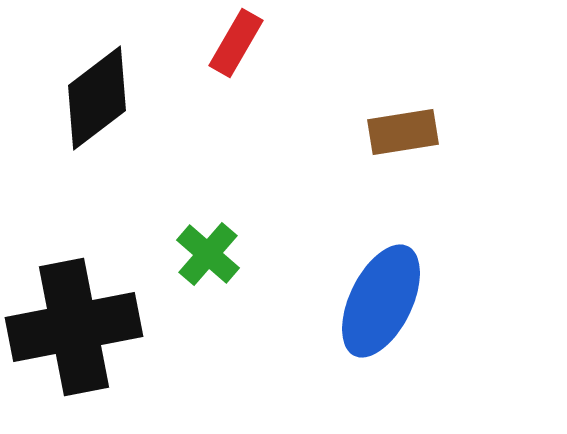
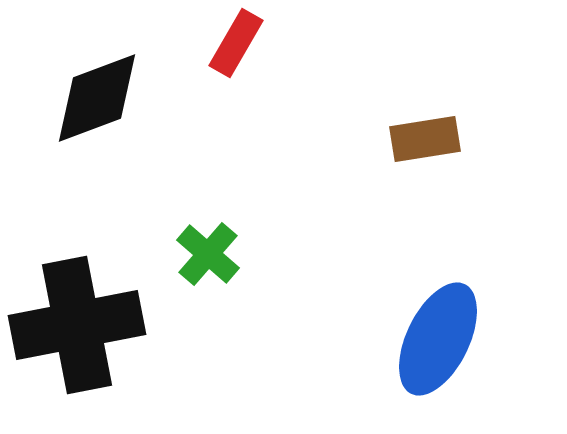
black diamond: rotated 17 degrees clockwise
brown rectangle: moved 22 px right, 7 px down
blue ellipse: moved 57 px right, 38 px down
black cross: moved 3 px right, 2 px up
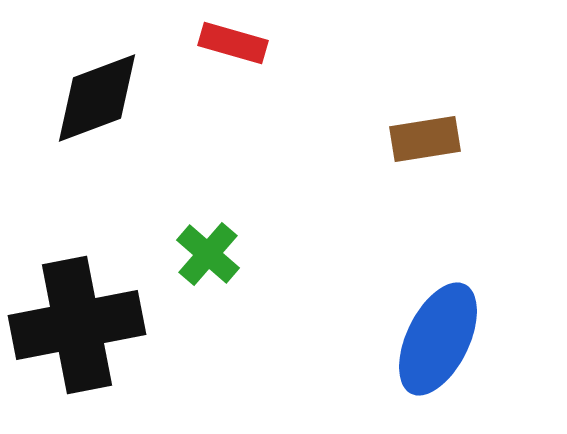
red rectangle: moved 3 px left; rotated 76 degrees clockwise
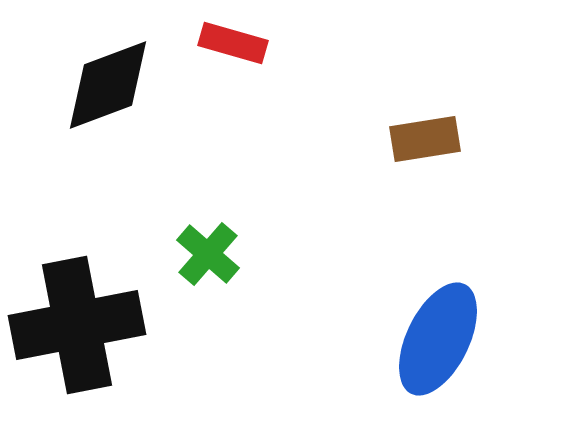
black diamond: moved 11 px right, 13 px up
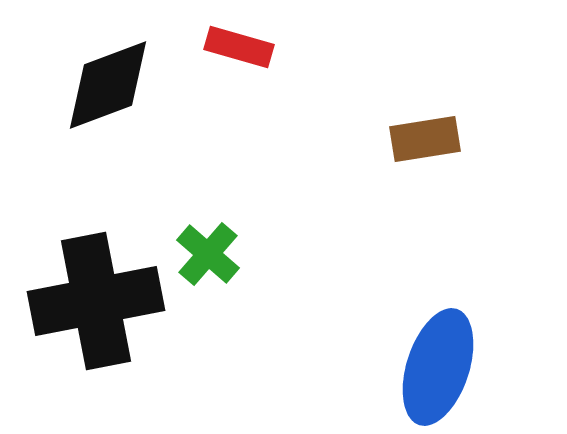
red rectangle: moved 6 px right, 4 px down
black cross: moved 19 px right, 24 px up
blue ellipse: moved 28 px down; rotated 8 degrees counterclockwise
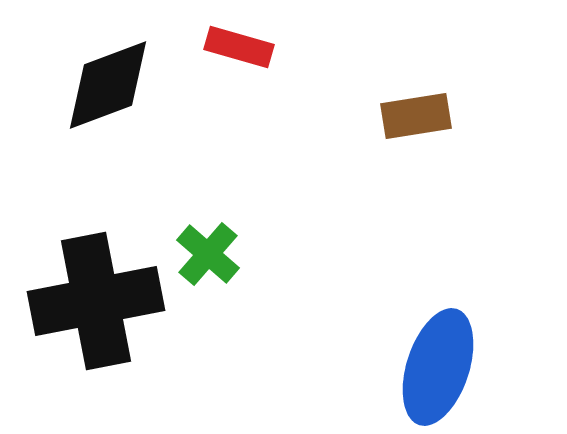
brown rectangle: moved 9 px left, 23 px up
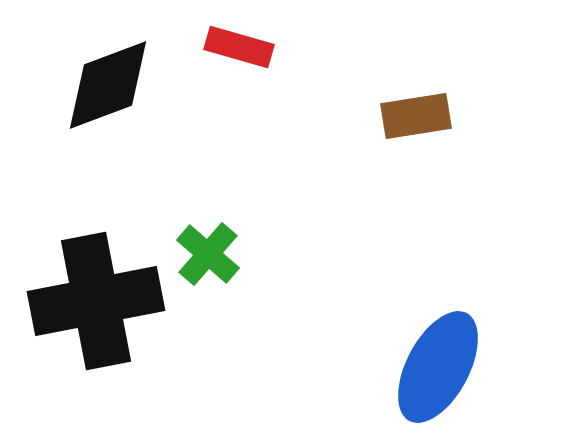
blue ellipse: rotated 10 degrees clockwise
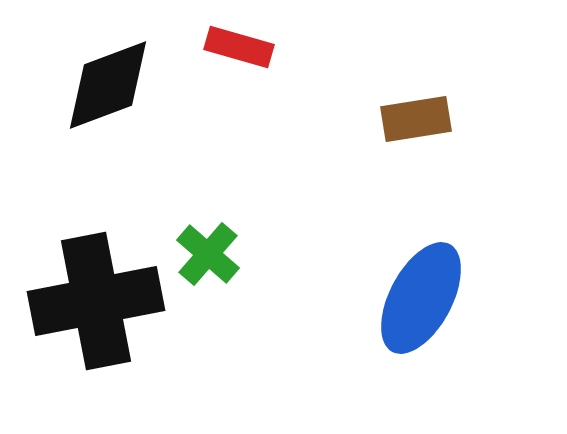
brown rectangle: moved 3 px down
blue ellipse: moved 17 px left, 69 px up
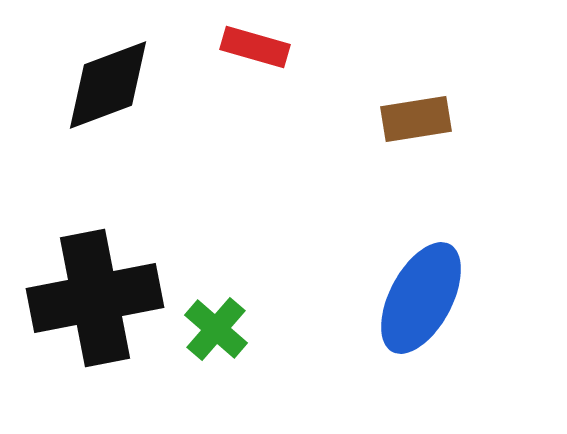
red rectangle: moved 16 px right
green cross: moved 8 px right, 75 px down
black cross: moved 1 px left, 3 px up
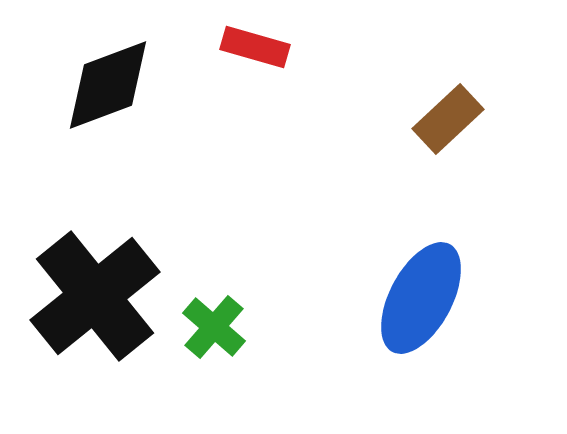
brown rectangle: moved 32 px right; rotated 34 degrees counterclockwise
black cross: moved 2 px up; rotated 28 degrees counterclockwise
green cross: moved 2 px left, 2 px up
